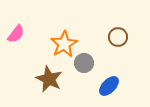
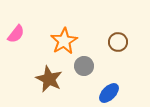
brown circle: moved 5 px down
orange star: moved 3 px up
gray circle: moved 3 px down
blue ellipse: moved 7 px down
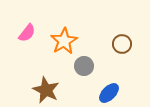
pink semicircle: moved 11 px right, 1 px up
brown circle: moved 4 px right, 2 px down
brown star: moved 3 px left, 11 px down
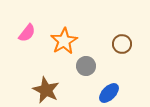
gray circle: moved 2 px right
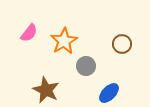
pink semicircle: moved 2 px right
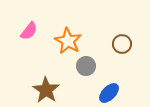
pink semicircle: moved 2 px up
orange star: moved 4 px right; rotated 12 degrees counterclockwise
brown star: rotated 8 degrees clockwise
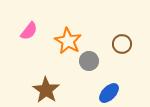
gray circle: moved 3 px right, 5 px up
